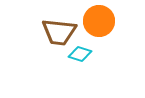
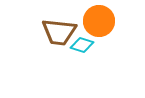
cyan diamond: moved 2 px right, 9 px up
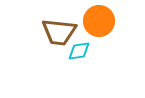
cyan diamond: moved 3 px left, 6 px down; rotated 25 degrees counterclockwise
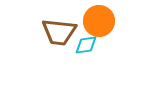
cyan diamond: moved 7 px right, 6 px up
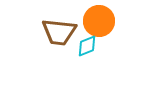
cyan diamond: moved 1 px right, 1 px down; rotated 15 degrees counterclockwise
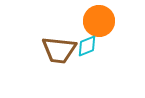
brown trapezoid: moved 18 px down
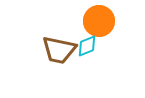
brown trapezoid: rotated 6 degrees clockwise
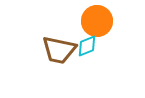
orange circle: moved 2 px left
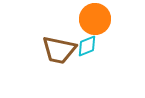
orange circle: moved 2 px left, 2 px up
